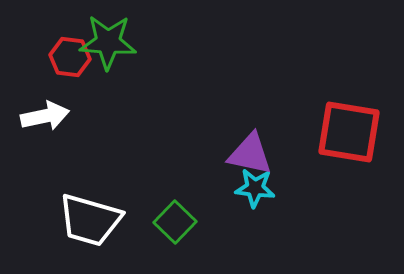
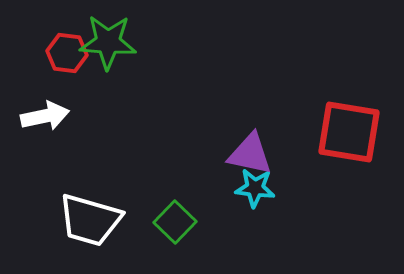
red hexagon: moved 3 px left, 4 px up
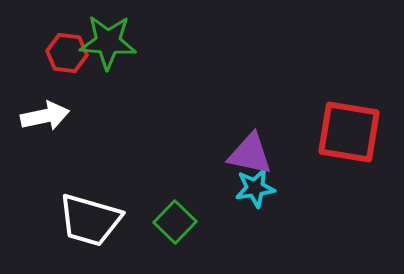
cyan star: rotated 15 degrees counterclockwise
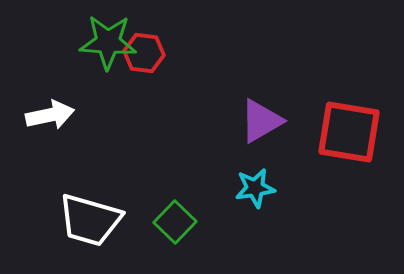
red hexagon: moved 77 px right
white arrow: moved 5 px right, 1 px up
purple triangle: moved 11 px right, 33 px up; rotated 42 degrees counterclockwise
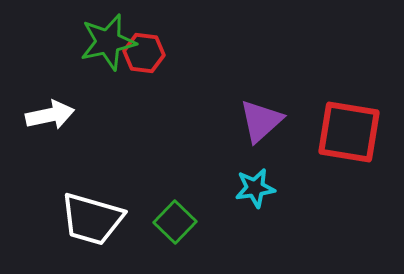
green star: rotated 16 degrees counterclockwise
purple triangle: rotated 12 degrees counterclockwise
white trapezoid: moved 2 px right, 1 px up
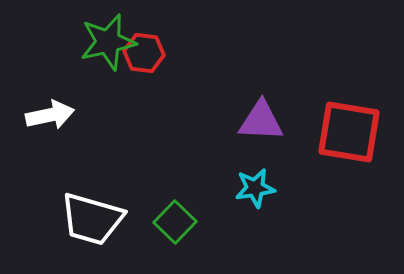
purple triangle: rotated 45 degrees clockwise
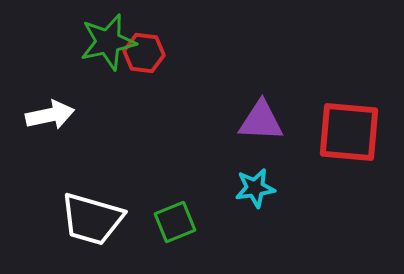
red square: rotated 4 degrees counterclockwise
green square: rotated 24 degrees clockwise
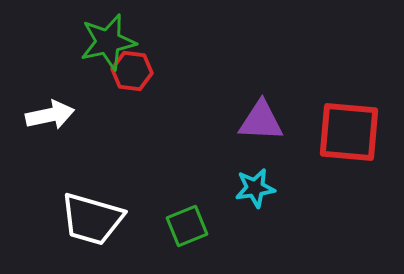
red hexagon: moved 12 px left, 18 px down
green square: moved 12 px right, 4 px down
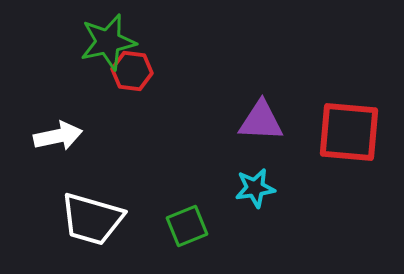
white arrow: moved 8 px right, 21 px down
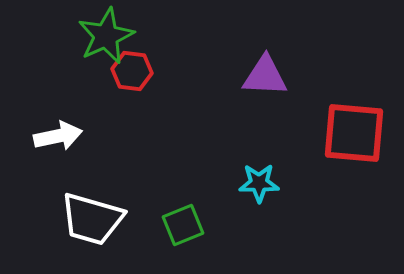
green star: moved 2 px left, 6 px up; rotated 12 degrees counterclockwise
purple triangle: moved 4 px right, 45 px up
red square: moved 5 px right, 1 px down
cyan star: moved 4 px right, 5 px up; rotated 9 degrees clockwise
green square: moved 4 px left, 1 px up
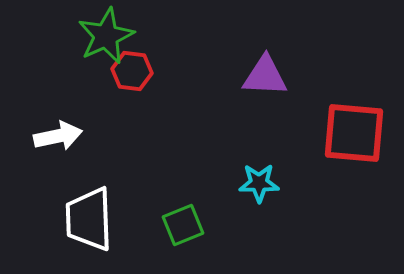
white trapezoid: moved 3 px left; rotated 72 degrees clockwise
